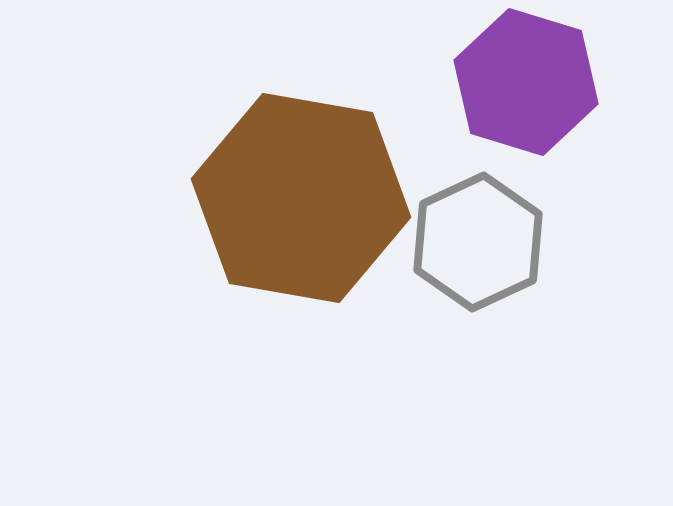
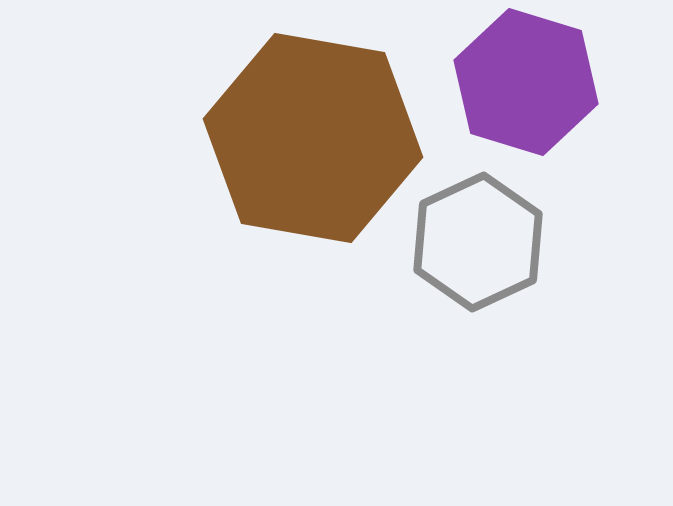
brown hexagon: moved 12 px right, 60 px up
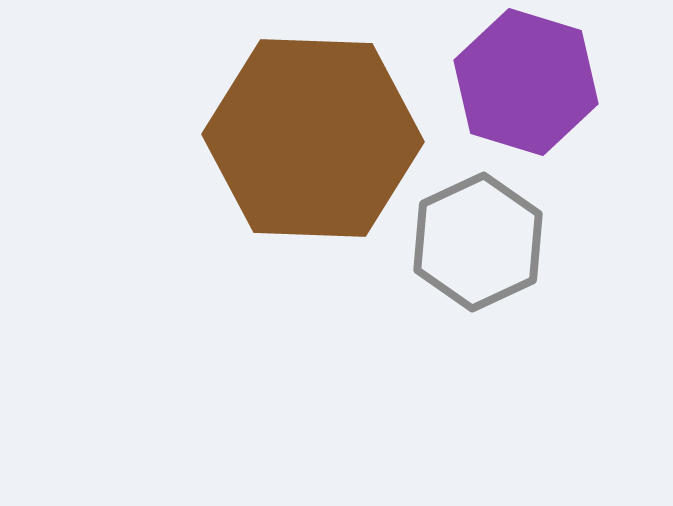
brown hexagon: rotated 8 degrees counterclockwise
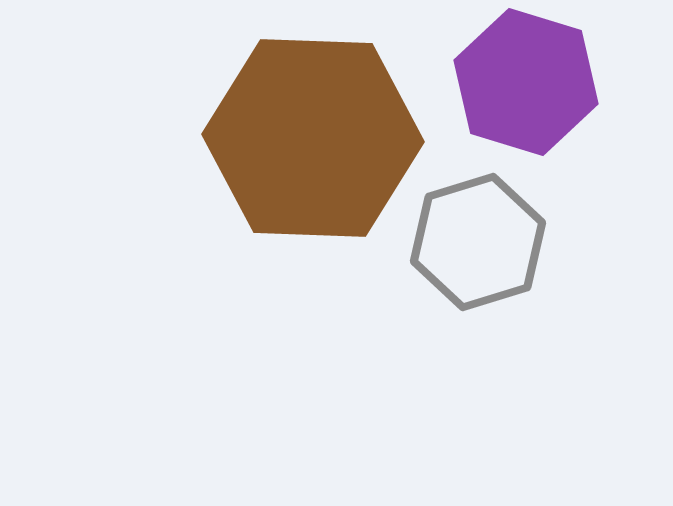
gray hexagon: rotated 8 degrees clockwise
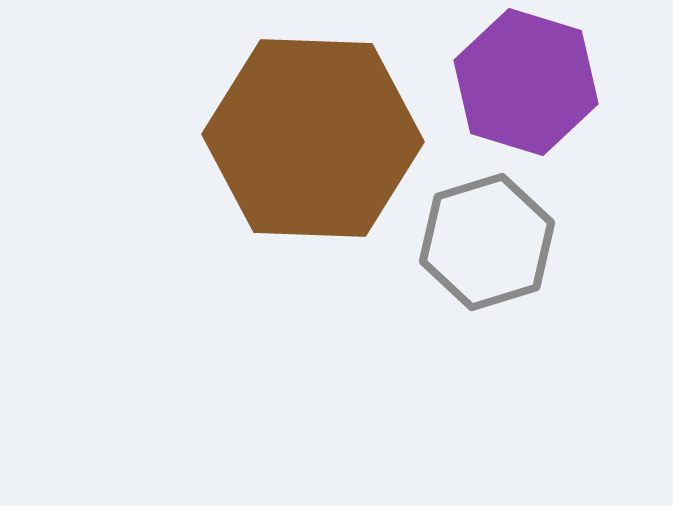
gray hexagon: moved 9 px right
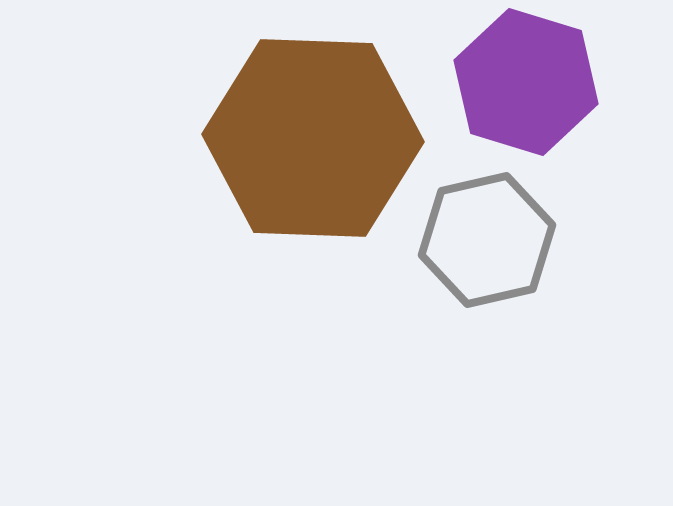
gray hexagon: moved 2 px up; rotated 4 degrees clockwise
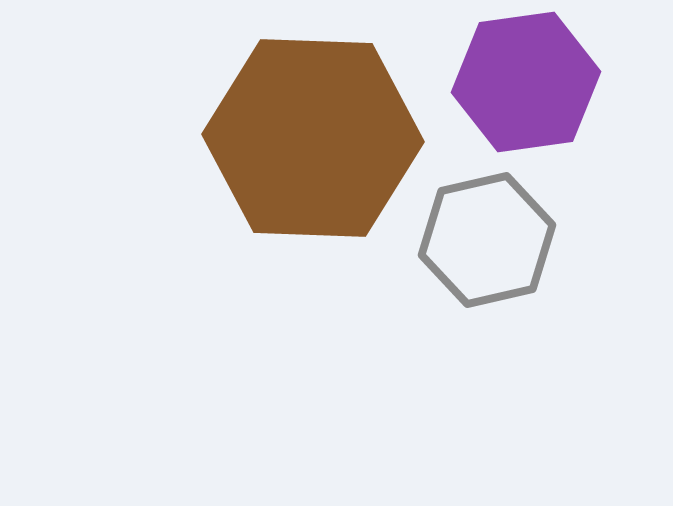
purple hexagon: rotated 25 degrees counterclockwise
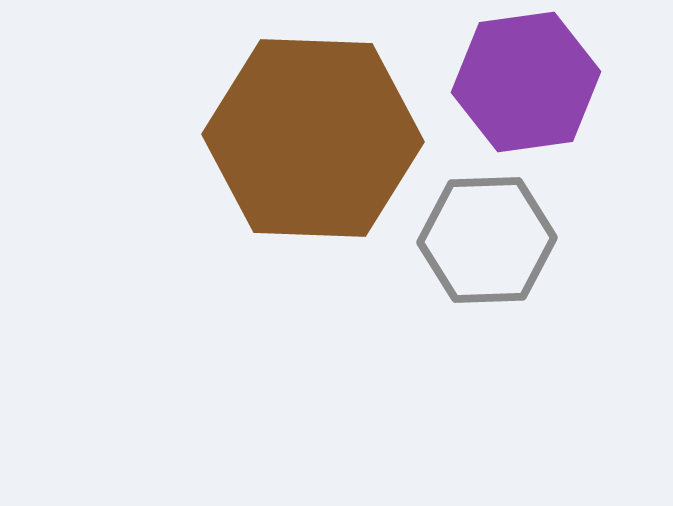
gray hexagon: rotated 11 degrees clockwise
